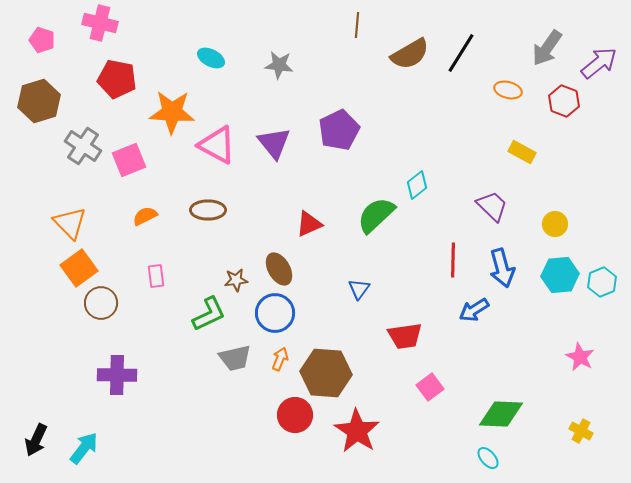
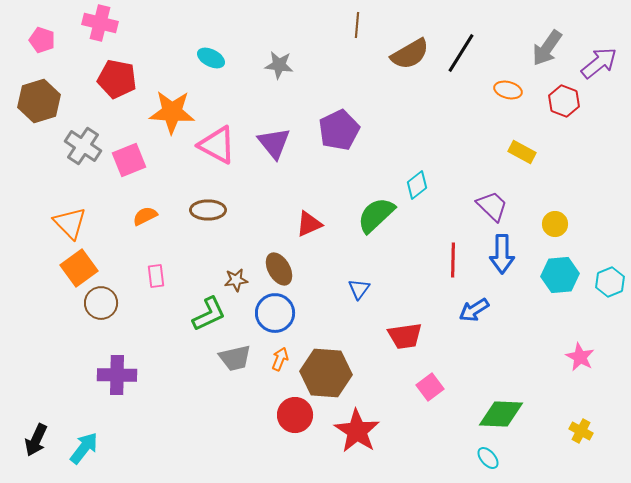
blue arrow at (502, 268): moved 14 px up; rotated 15 degrees clockwise
cyan hexagon at (602, 282): moved 8 px right
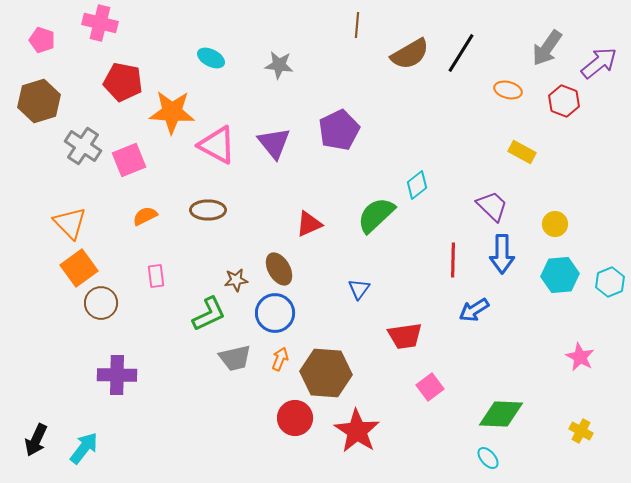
red pentagon at (117, 79): moved 6 px right, 3 px down
red circle at (295, 415): moved 3 px down
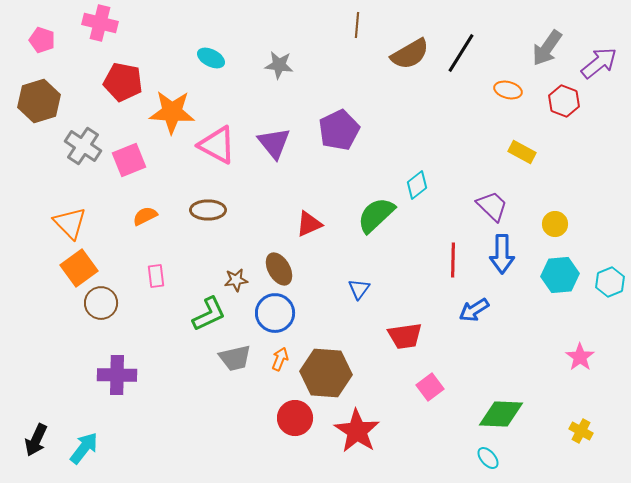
pink star at (580, 357): rotated 8 degrees clockwise
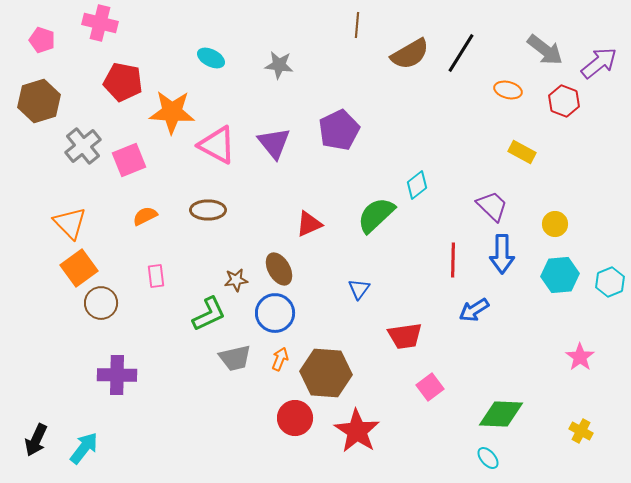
gray arrow at (547, 48): moved 2 px left, 2 px down; rotated 87 degrees counterclockwise
gray cross at (83, 146): rotated 18 degrees clockwise
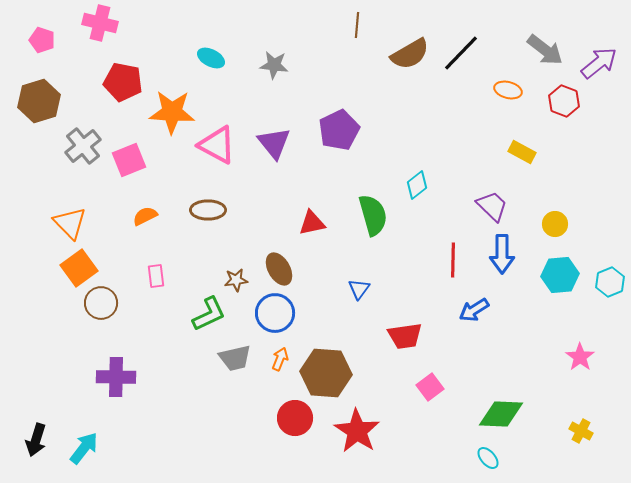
black line at (461, 53): rotated 12 degrees clockwise
gray star at (279, 65): moved 5 px left
green semicircle at (376, 215): moved 3 px left; rotated 117 degrees clockwise
red triangle at (309, 224): moved 3 px right, 1 px up; rotated 12 degrees clockwise
purple cross at (117, 375): moved 1 px left, 2 px down
black arrow at (36, 440): rotated 8 degrees counterclockwise
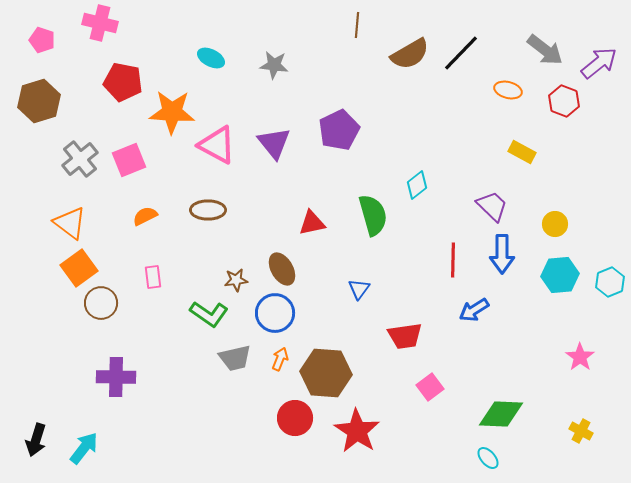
gray cross at (83, 146): moved 3 px left, 13 px down
orange triangle at (70, 223): rotated 9 degrees counterclockwise
brown ellipse at (279, 269): moved 3 px right
pink rectangle at (156, 276): moved 3 px left, 1 px down
green L-shape at (209, 314): rotated 60 degrees clockwise
